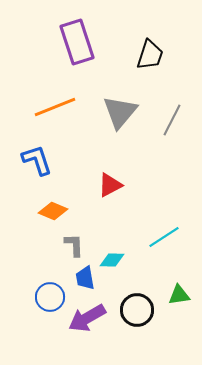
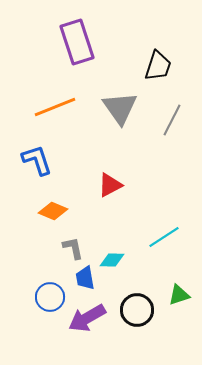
black trapezoid: moved 8 px right, 11 px down
gray triangle: moved 4 px up; rotated 15 degrees counterclockwise
gray L-shape: moved 1 px left, 3 px down; rotated 10 degrees counterclockwise
green triangle: rotated 10 degrees counterclockwise
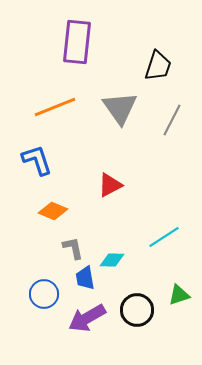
purple rectangle: rotated 24 degrees clockwise
blue circle: moved 6 px left, 3 px up
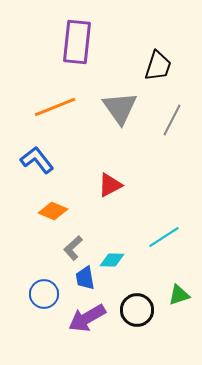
blue L-shape: rotated 20 degrees counterclockwise
gray L-shape: rotated 120 degrees counterclockwise
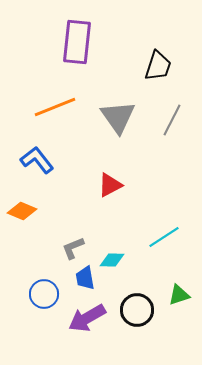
gray triangle: moved 2 px left, 9 px down
orange diamond: moved 31 px left
gray L-shape: rotated 20 degrees clockwise
